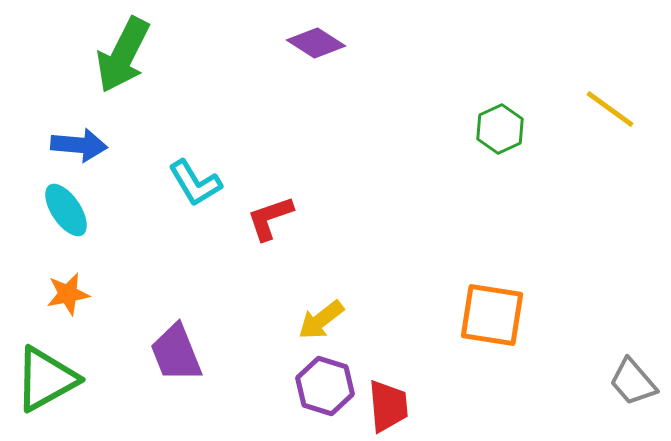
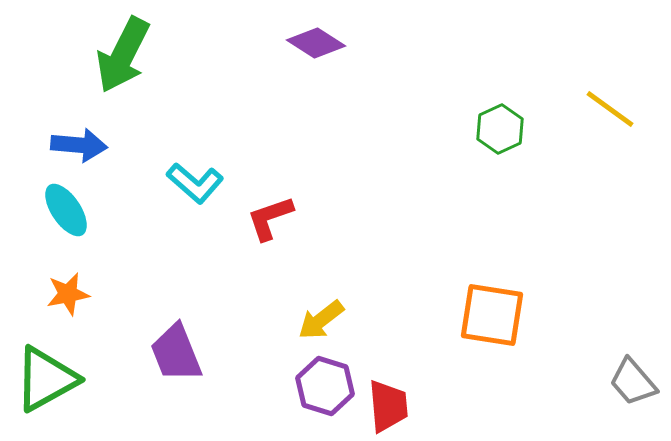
cyan L-shape: rotated 18 degrees counterclockwise
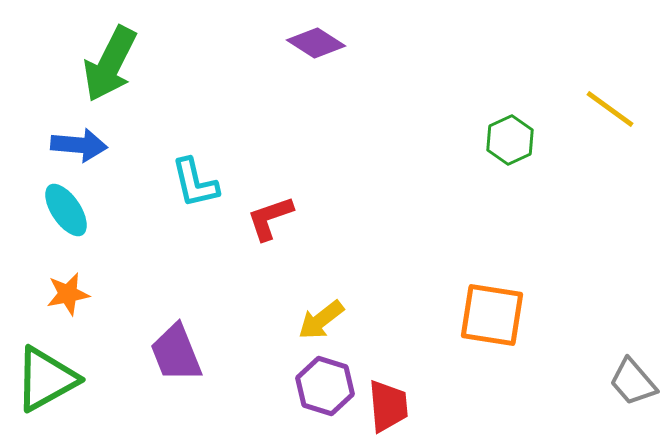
green arrow: moved 13 px left, 9 px down
green hexagon: moved 10 px right, 11 px down
cyan L-shape: rotated 36 degrees clockwise
